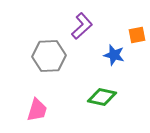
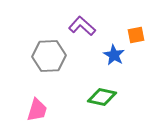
purple L-shape: rotated 96 degrees counterclockwise
orange square: moved 1 px left
blue star: rotated 15 degrees clockwise
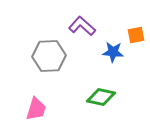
blue star: moved 1 px left, 3 px up; rotated 25 degrees counterclockwise
green diamond: moved 1 px left
pink trapezoid: moved 1 px left, 1 px up
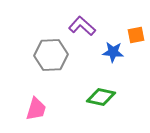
gray hexagon: moved 2 px right, 1 px up
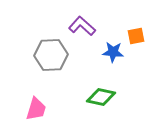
orange square: moved 1 px down
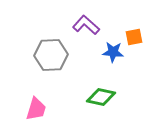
purple L-shape: moved 4 px right, 1 px up
orange square: moved 2 px left, 1 px down
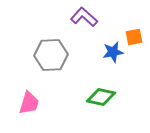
purple L-shape: moved 2 px left, 8 px up
blue star: rotated 15 degrees counterclockwise
pink trapezoid: moved 7 px left, 6 px up
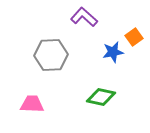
orange square: rotated 24 degrees counterclockwise
pink trapezoid: moved 3 px right, 1 px down; rotated 105 degrees counterclockwise
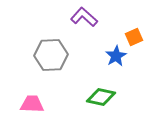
orange square: rotated 12 degrees clockwise
blue star: moved 3 px right, 4 px down; rotated 20 degrees counterclockwise
